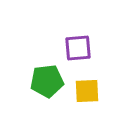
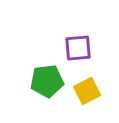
yellow square: rotated 24 degrees counterclockwise
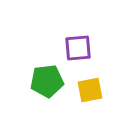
yellow square: moved 3 px right, 1 px up; rotated 16 degrees clockwise
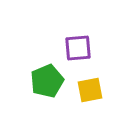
green pentagon: rotated 16 degrees counterclockwise
